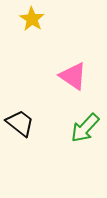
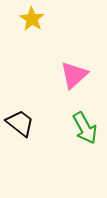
pink triangle: moved 1 px right, 1 px up; rotated 44 degrees clockwise
green arrow: rotated 72 degrees counterclockwise
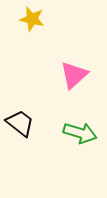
yellow star: rotated 20 degrees counterclockwise
green arrow: moved 5 px left, 5 px down; rotated 44 degrees counterclockwise
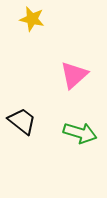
black trapezoid: moved 2 px right, 2 px up
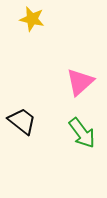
pink triangle: moved 6 px right, 7 px down
green arrow: moved 2 px right; rotated 36 degrees clockwise
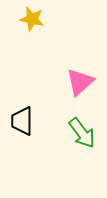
black trapezoid: rotated 128 degrees counterclockwise
